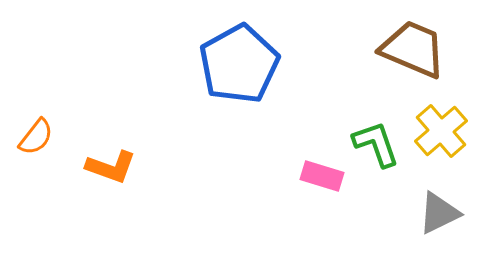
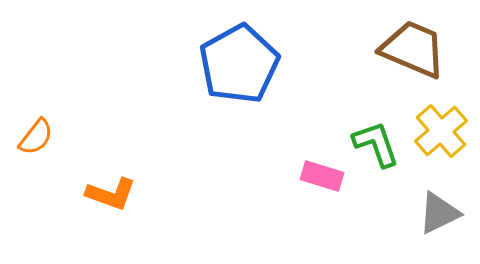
orange L-shape: moved 27 px down
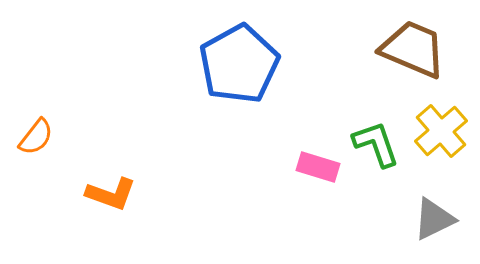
pink rectangle: moved 4 px left, 9 px up
gray triangle: moved 5 px left, 6 px down
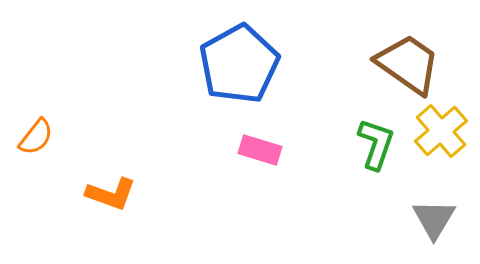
brown trapezoid: moved 5 px left, 15 px down; rotated 12 degrees clockwise
green L-shape: rotated 38 degrees clockwise
pink rectangle: moved 58 px left, 17 px up
gray triangle: rotated 33 degrees counterclockwise
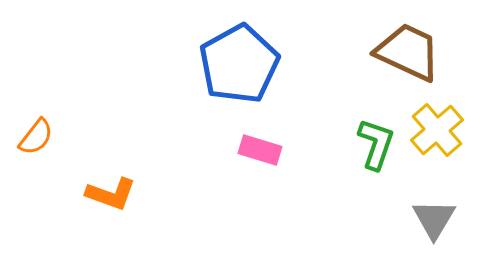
brown trapezoid: moved 12 px up; rotated 10 degrees counterclockwise
yellow cross: moved 4 px left, 1 px up
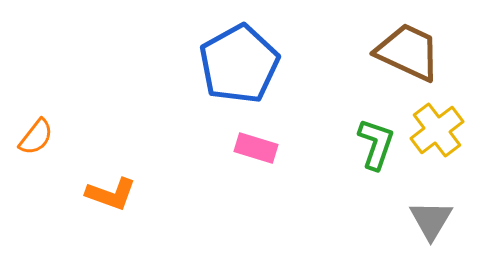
yellow cross: rotated 4 degrees clockwise
pink rectangle: moved 4 px left, 2 px up
gray triangle: moved 3 px left, 1 px down
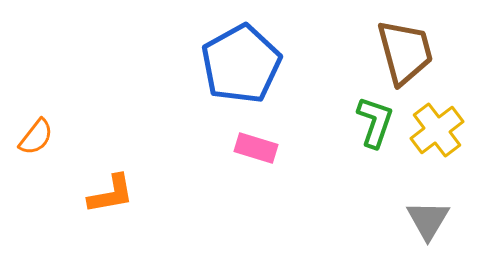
brown trapezoid: moved 3 px left; rotated 50 degrees clockwise
blue pentagon: moved 2 px right
green L-shape: moved 1 px left, 22 px up
orange L-shape: rotated 30 degrees counterclockwise
gray triangle: moved 3 px left
